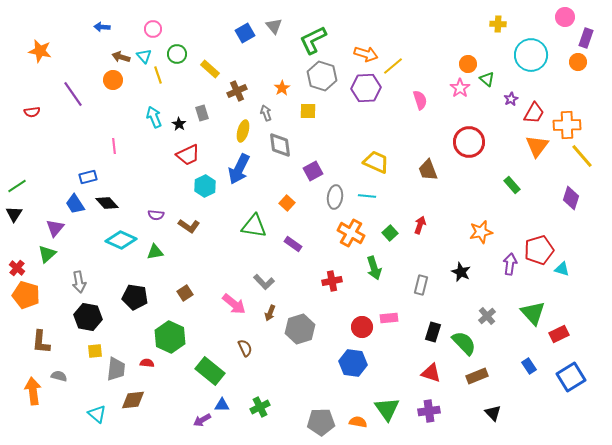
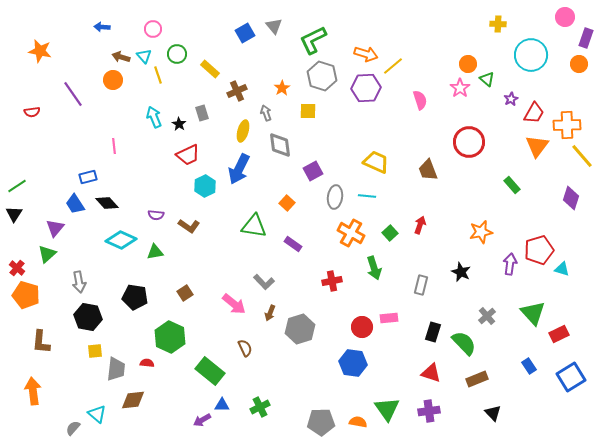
orange circle at (578, 62): moved 1 px right, 2 px down
gray semicircle at (59, 376): moved 14 px right, 52 px down; rotated 63 degrees counterclockwise
brown rectangle at (477, 376): moved 3 px down
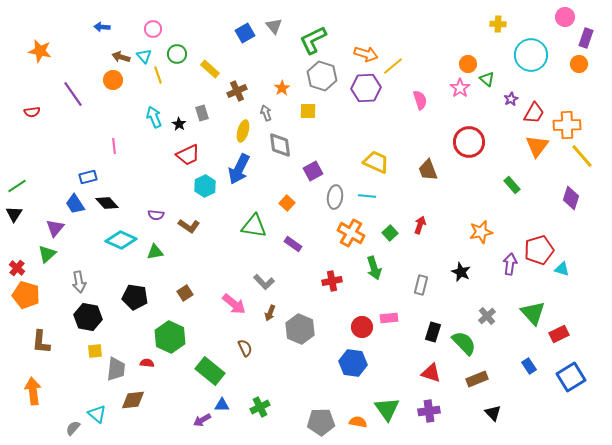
gray hexagon at (300, 329): rotated 20 degrees counterclockwise
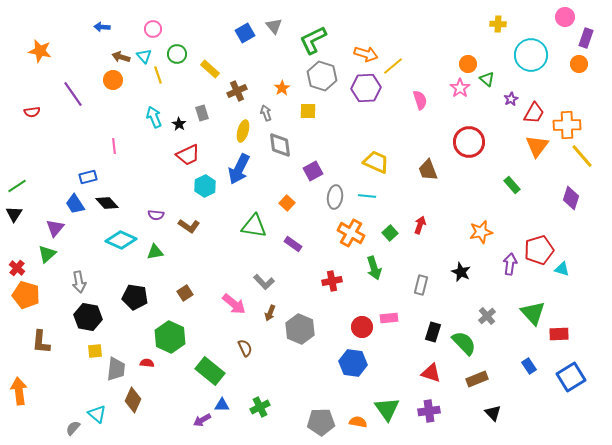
red rectangle at (559, 334): rotated 24 degrees clockwise
orange arrow at (33, 391): moved 14 px left
brown diamond at (133, 400): rotated 60 degrees counterclockwise
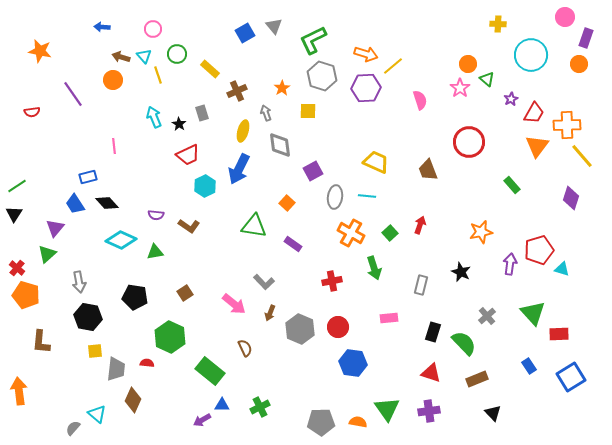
red circle at (362, 327): moved 24 px left
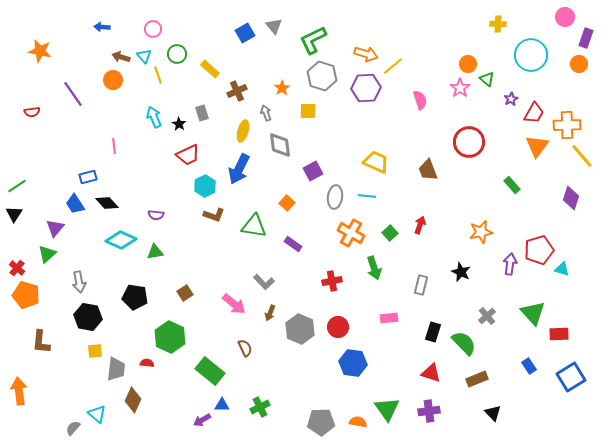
brown L-shape at (189, 226): moved 25 px right, 11 px up; rotated 15 degrees counterclockwise
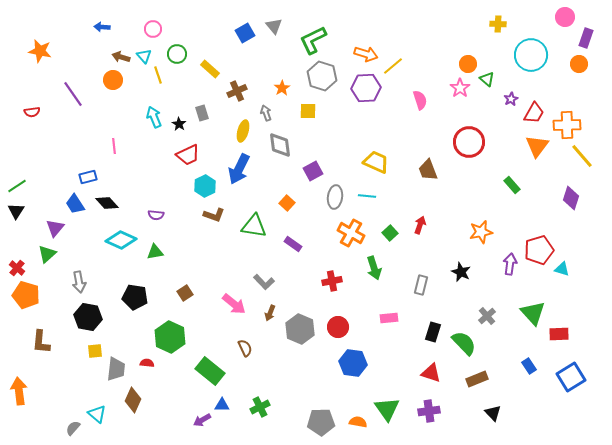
black triangle at (14, 214): moved 2 px right, 3 px up
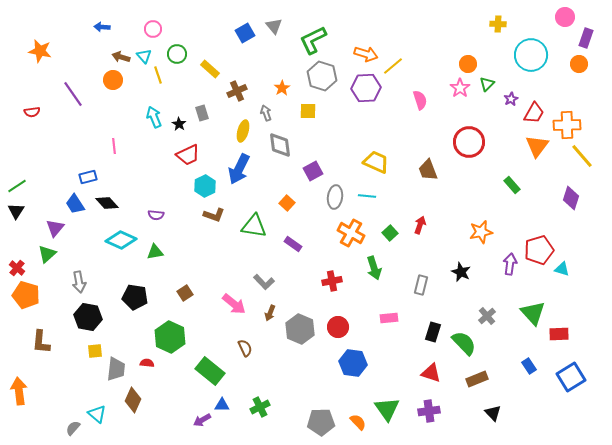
green triangle at (487, 79): moved 5 px down; rotated 35 degrees clockwise
orange semicircle at (358, 422): rotated 36 degrees clockwise
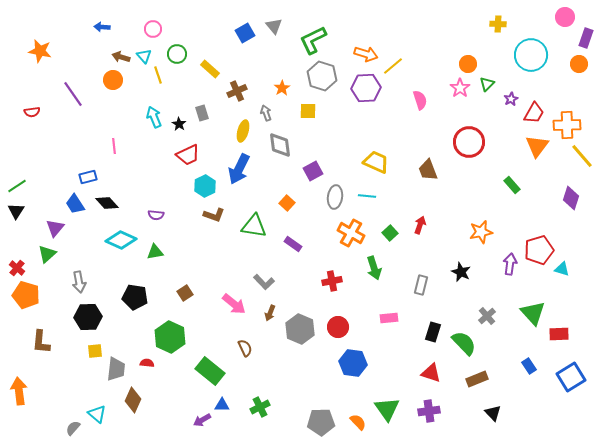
black hexagon at (88, 317): rotated 12 degrees counterclockwise
